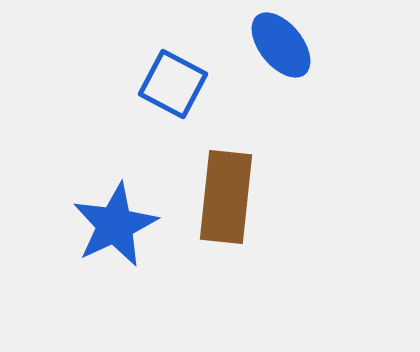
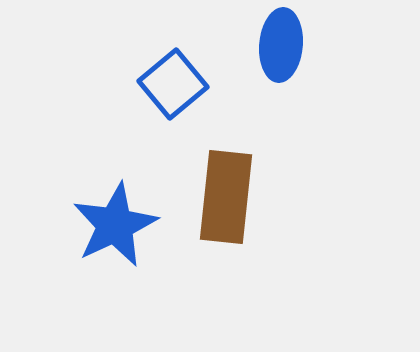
blue ellipse: rotated 44 degrees clockwise
blue square: rotated 22 degrees clockwise
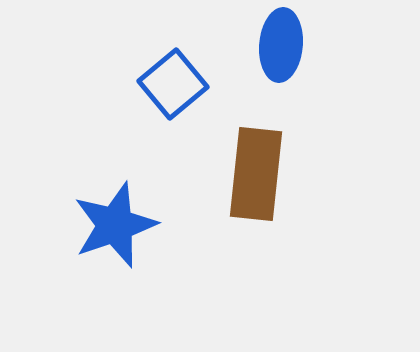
brown rectangle: moved 30 px right, 23 px up
blue star: rotated 6 degrees clockwise
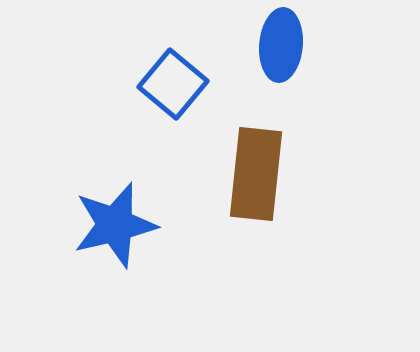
blue square: rotated 10 degrees counterclockwise
blue star: rotated 6 degrees clockwise
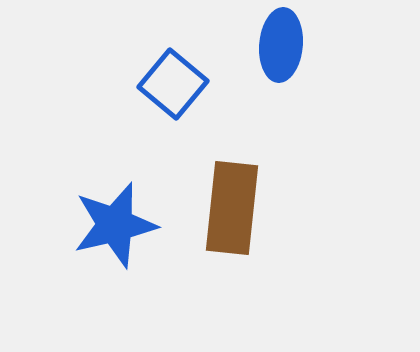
brown rectangle: moved 24 px left, 34 px down
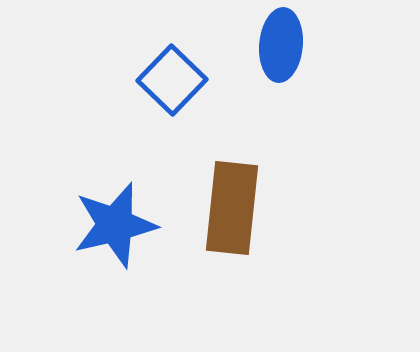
blue square: moved 1 px left, 4 px up; rotated 4 degrees clockwise
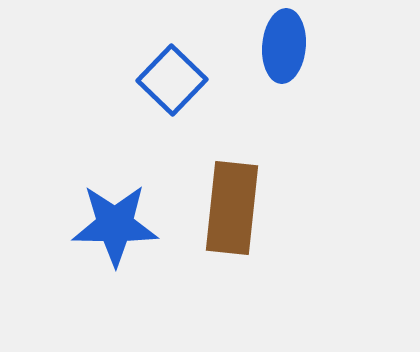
blue ellipse: moved 3 px right, 1 px down
blue star: rotated 14 degrees clockwise
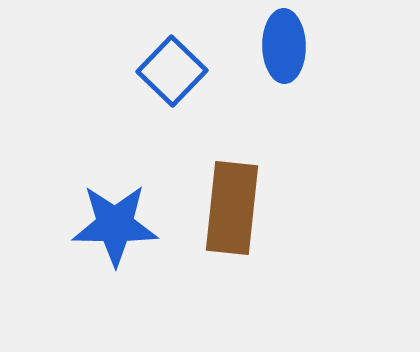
blue ellipse: rotated 6 degrees counterclockwise
blue square: moved 9 px up
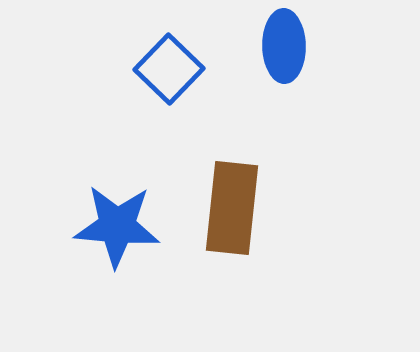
blue square: moved 3 px left, 2 px up
blue star: moved 2 px right, 1 px down; rotated 4 degrees clockwise
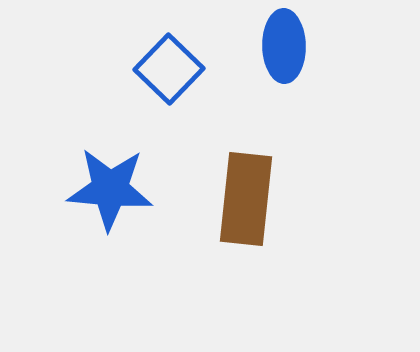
brown rectangle: moved 14 px right, 9 px up
blue star: moved 7 px left, 37 px up
